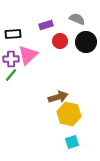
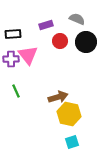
pink triangle: rotated 25 degrees counterclockwise
green line: moved 5 px right, 16 px down; rotated 64 degrees counterclockwise
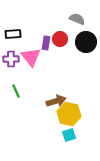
purple rectangle: moved 18 px down; rotated 64 degrees counterclockwise
red circle: moved 2 px up
pink triangle: moved 3 px right, 2 px down
brown arrow: moved 2 px left, 4 px down
cyan square: moved 3 px left, 7 px up
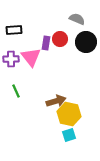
black rectangle: moved 1 px right, 4 px up
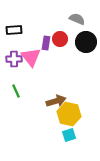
purple cross: moved 3 px right
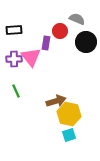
red circle: moved 8 px up
